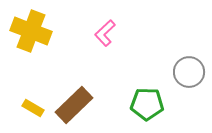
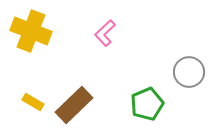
green pentagon: rotated 24 degrees counterclockwise
yellow rectangle: moved 6 px up
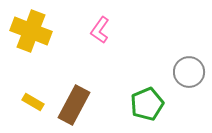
pink L-shape: moved 5 px left, 3 px up; rotated 12 degrees counterclockwise
brown rectangle: rotated 18 degrees counterclockwise
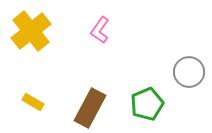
yellow cross: rotated 30 degrees clockwise
brown rectangle: moved 16 px right, 3 px down
